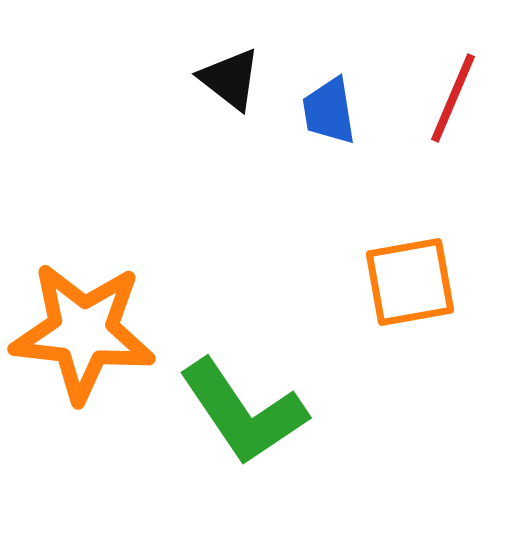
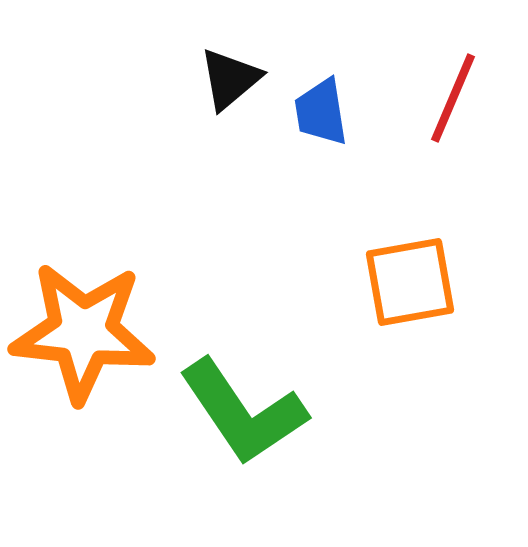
black triangle: rotated 42 degrees clockwise
blue trapezoid: moved 8 px left, 1 px down
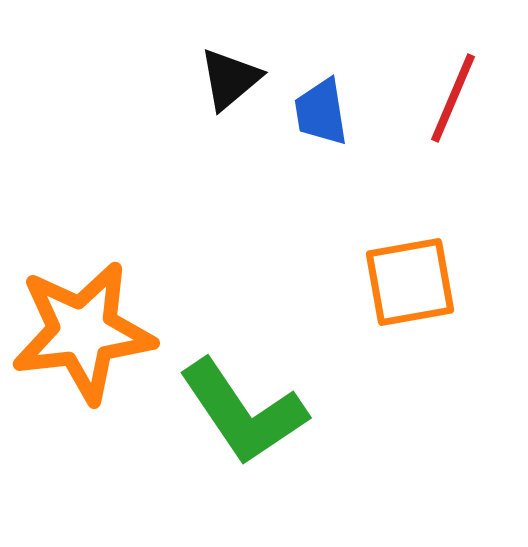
orange star: rotated 13 degrees counterclockwise
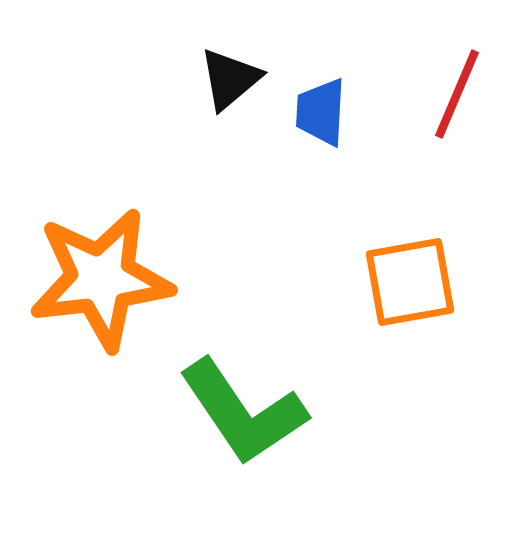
red line: moved 4 px right, 4 px up
blue trapezoid: rotated 12 degrees clockwise
orange star: moved 18 px right, 53 px up
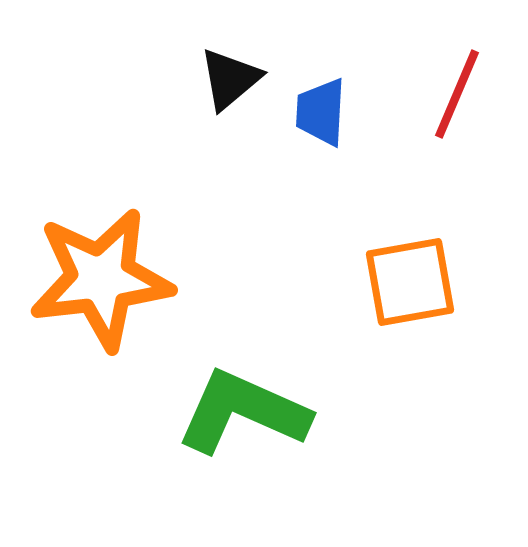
green L-shape: rotated 148 degrees clockwise
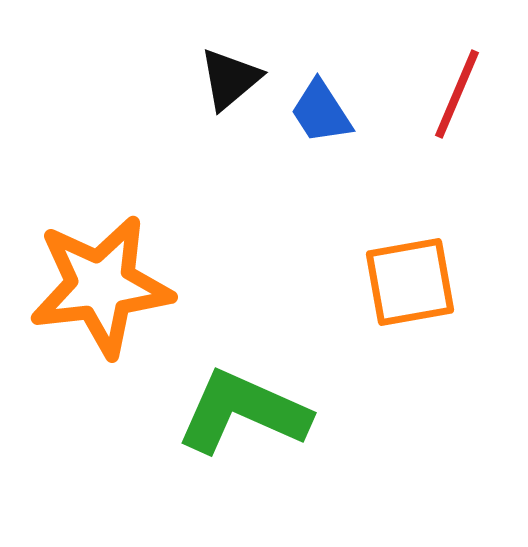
blue trapezoid: rotated 36 degrees counterclockwise
orange star: moved 7 px down
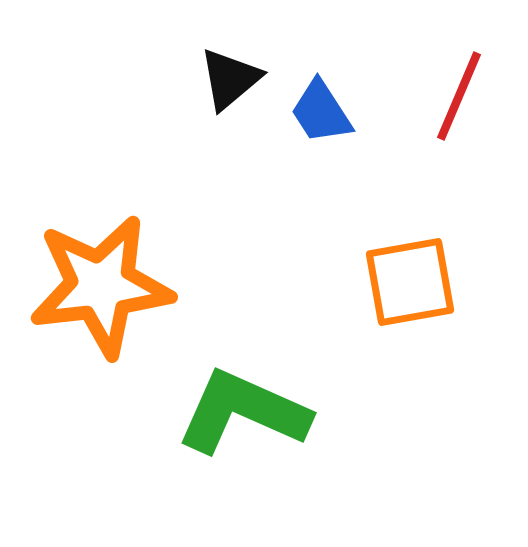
red line: moved 2 px right, 2 px down
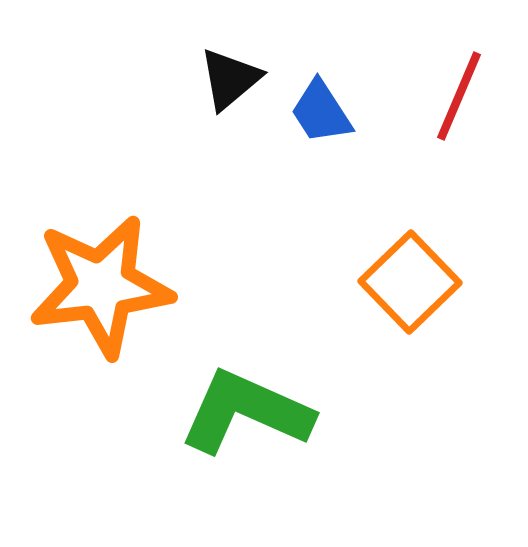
orange square: rotated 34 degrees counterclockwise
green L-shape: moved 3 px right
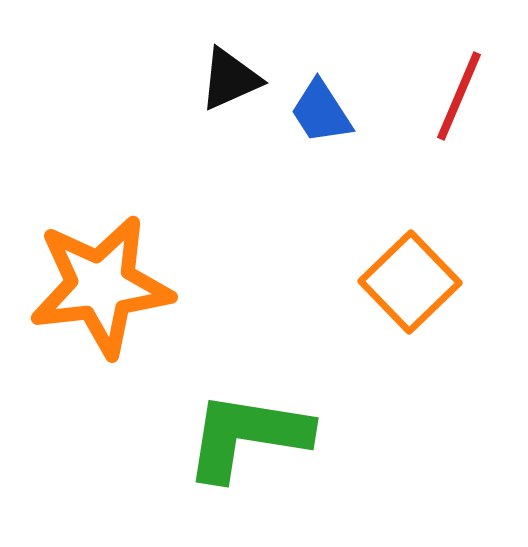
black triangle: rotated 16 degrees clockwise
green L-shape: moved 1 px right, 24 px down; rotated 15 degrees counterclockwise
